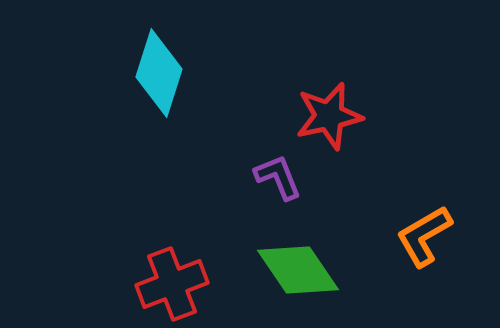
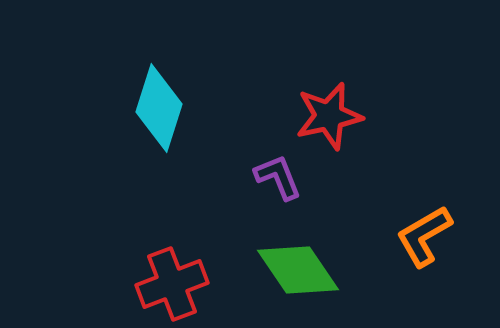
cyan diamond: moved 35 px down
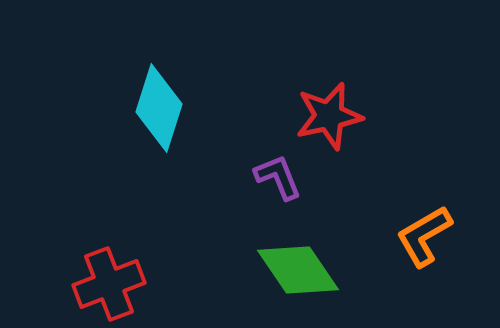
red cross: moved 63 px left
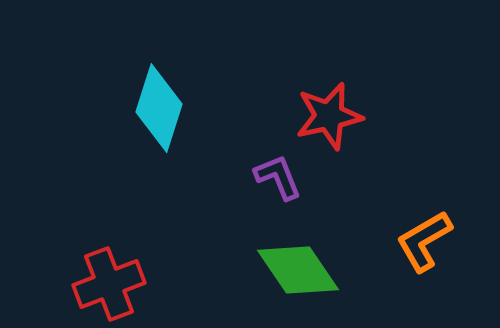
orange L-shape: moved 5 px down
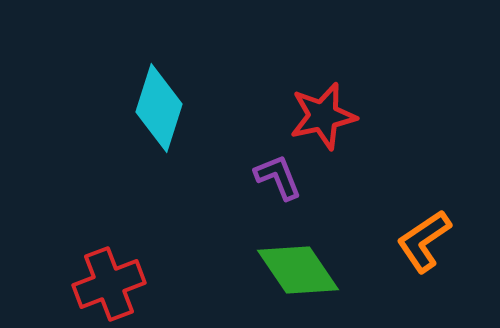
red star: moved 6 px left
orange L-shape: rotated 4 degrees counterclockwise
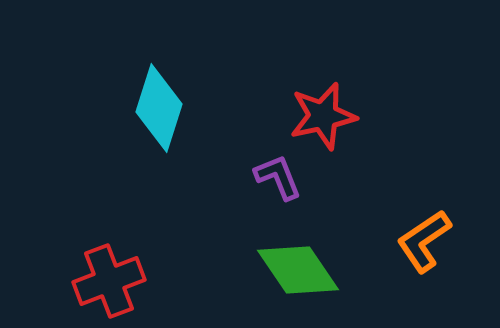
red cross: moved 3 px up
